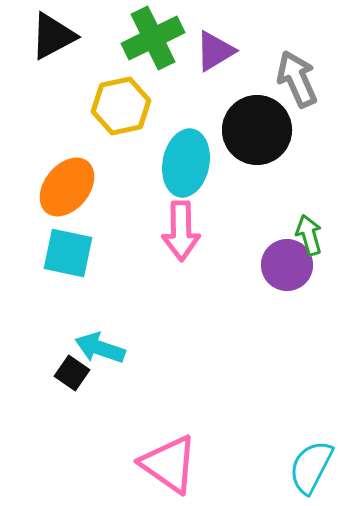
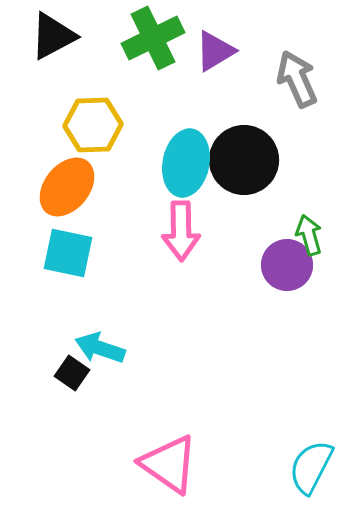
yellow hexagon: moved 28 px left, 19 px down; rotated 10 degrees clockwise
black circle: moved 13 px left, 30 px down
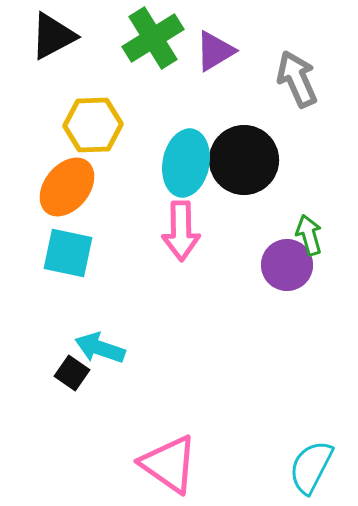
green cross: rotated 6 degrees counterclockwise
